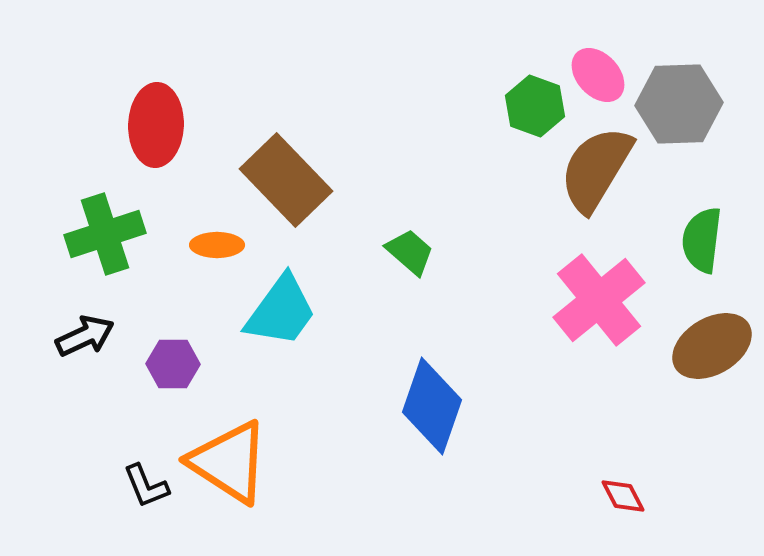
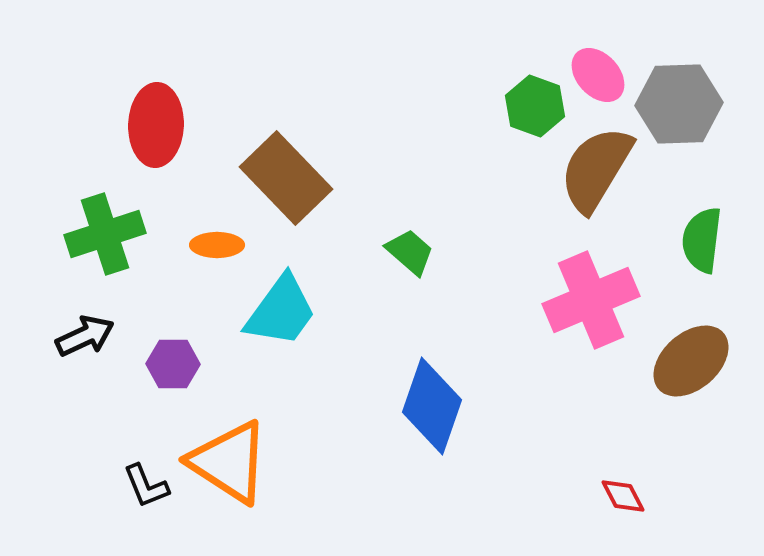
brown rectangle: moved 2 px up
pink cross: moved 8 px left; rotated 16 degrees clockwise
brown ellipse: moved 21 px left, 15 px down; rotated 10 degrees counterclockwise
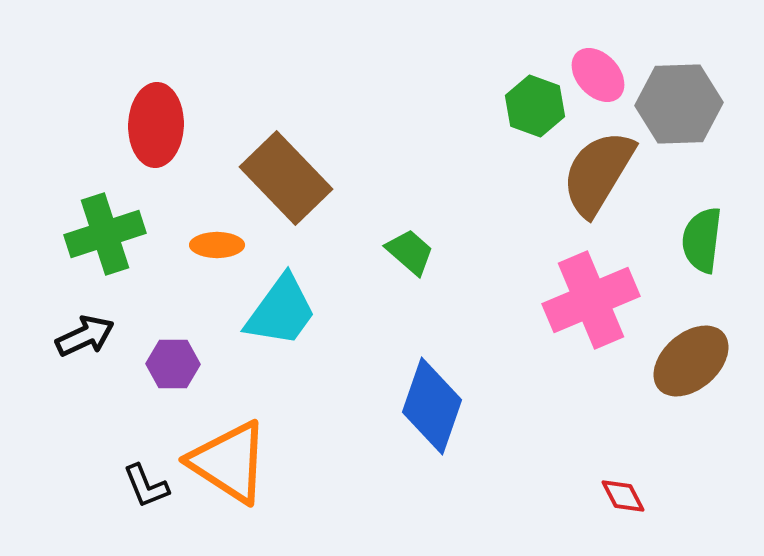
brown semicircle: moved 2 px right, 4 px down
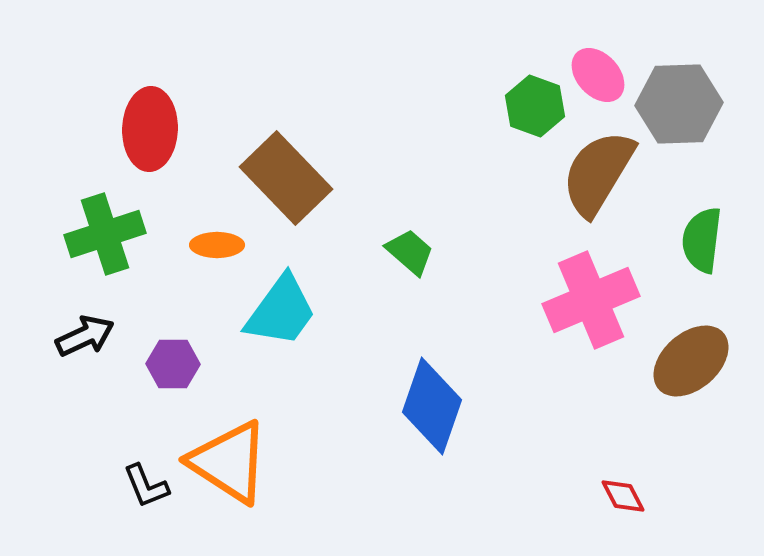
red ellipse: moved 6 px left, 4 px down
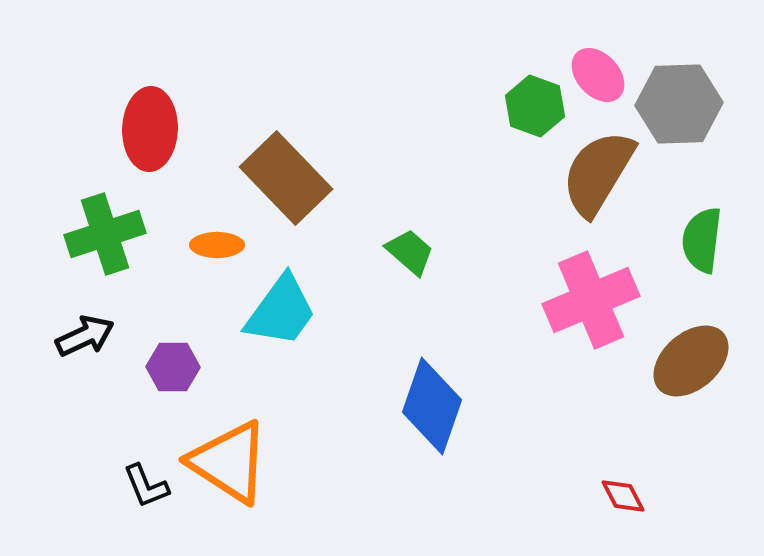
purple hexagon: moved 3 px down
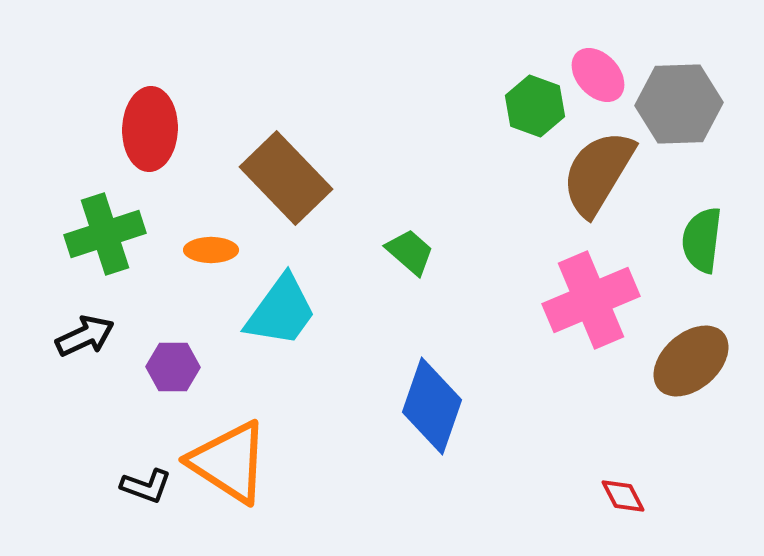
orange ellipse: moved 6 px left, 5 px down
black L-shape: rotated 48 degrees counterclockwise
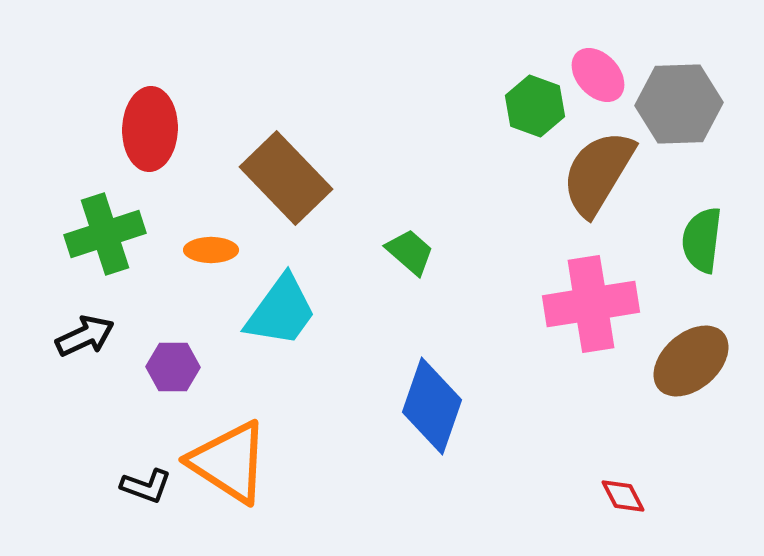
pink cross: moved 4 px down; rotated 14 degrees clockwise
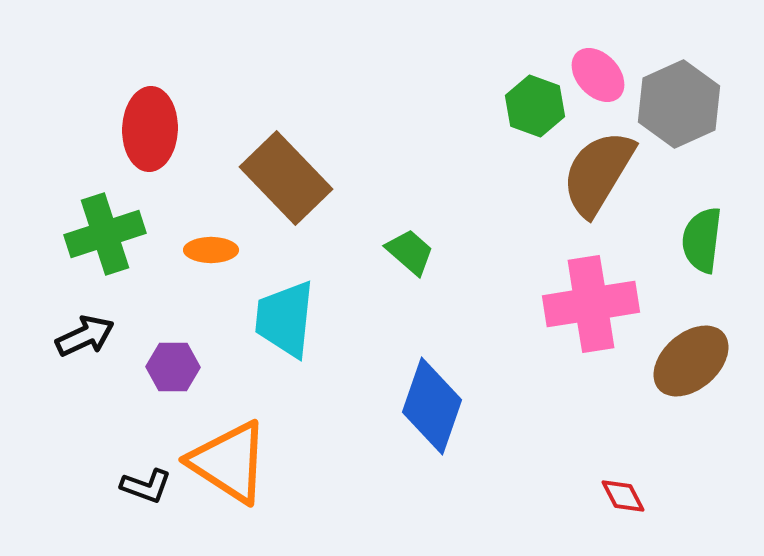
gray hexagon: rotated 22 degrees counterclockwise
cyan trapezoid: moved 4 px right, 8 px down; rotated 150 degrees clockwise
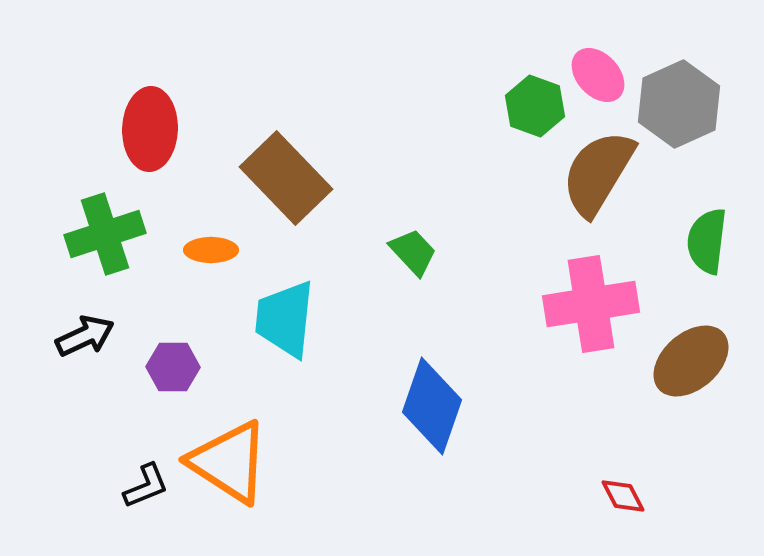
green semicircle: moved 5 px right, 1 px down
green trapezoid: moved 3 px right; rotated 6 degrees clockwise
black L-shape: rotated 42 degrees counterclockwise
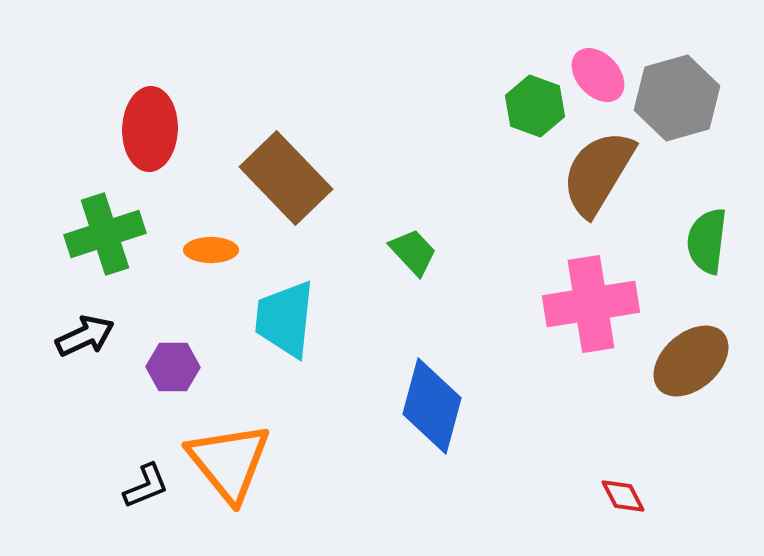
gray hexagon: moved 2 px left, 6 px up; rotated 8 degrees clockwise
blue diamond: rotated 4 degrees counterclockwise
orange triangle: rotated 18 degrees clockwise
